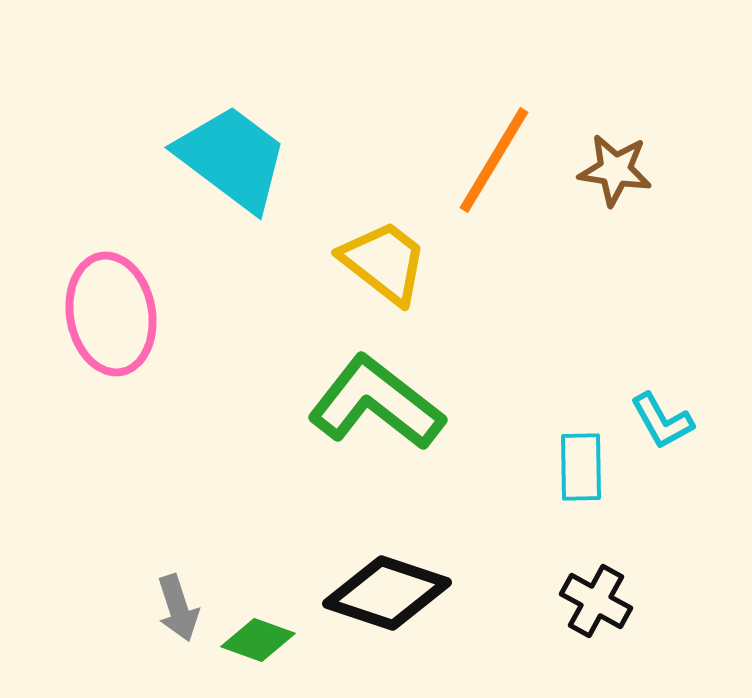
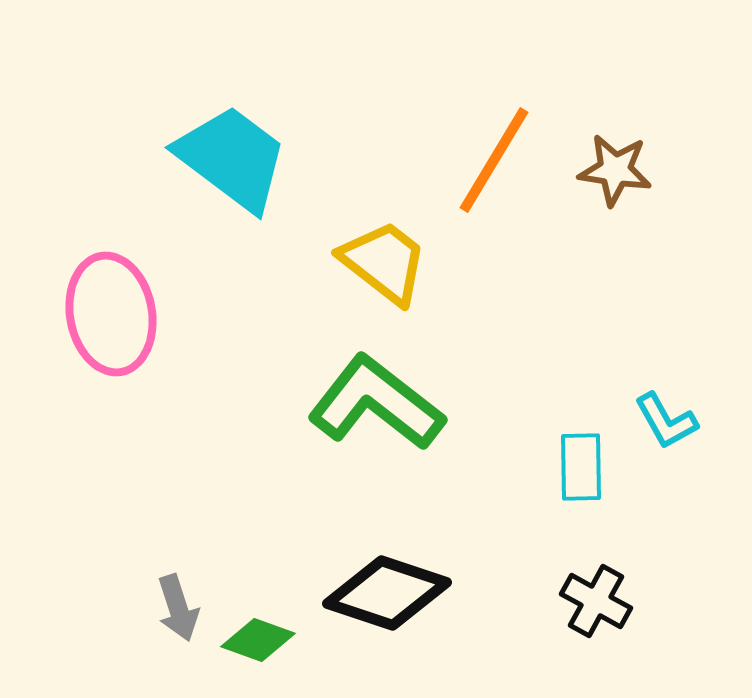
cyan L-shape: moved 4 px right
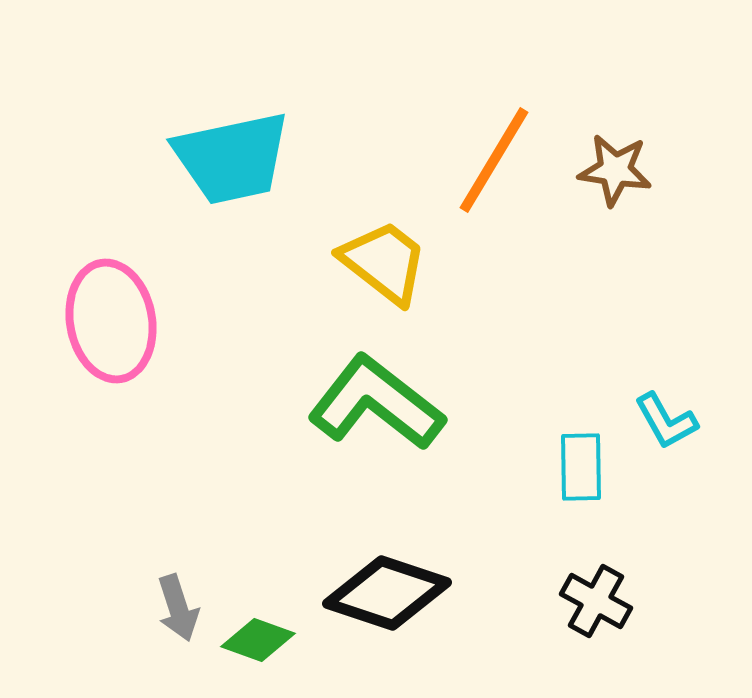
cyan trapezoid: rotated 131 degrees clockwise
pink ellipse: moved 7 px down
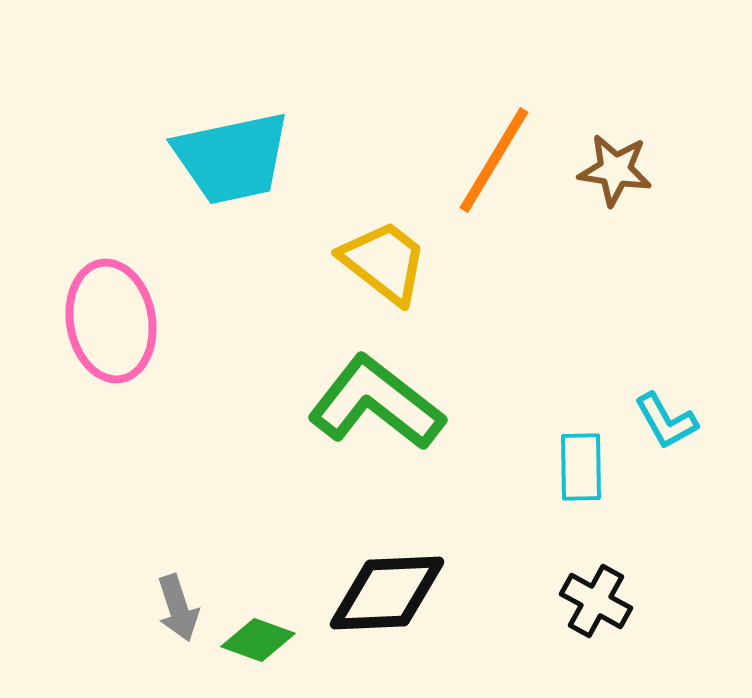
black diamond: rotated 21 degrees counterclockwise
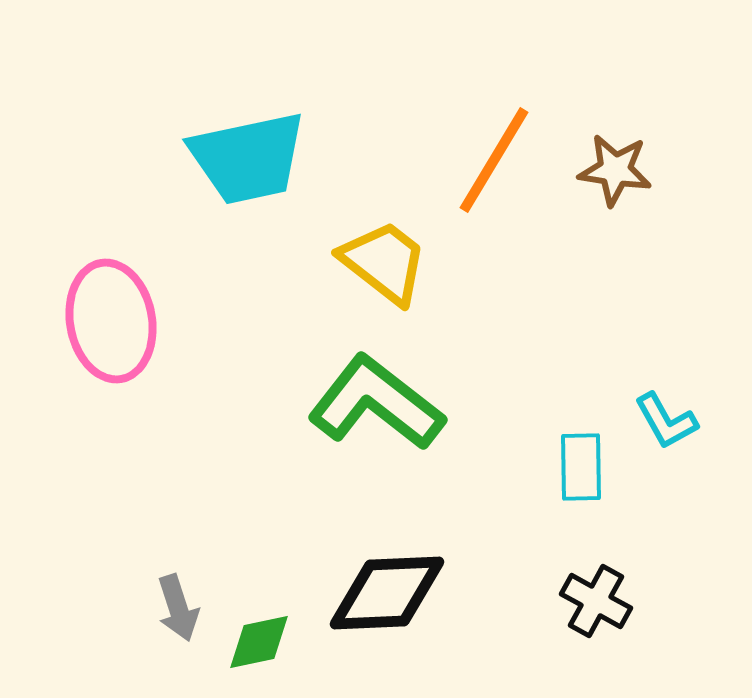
cyan trapezoid: moved 16 px right
green diamond: moved 1 px right, 2 px down; rotated 32 degrees counterclockwise
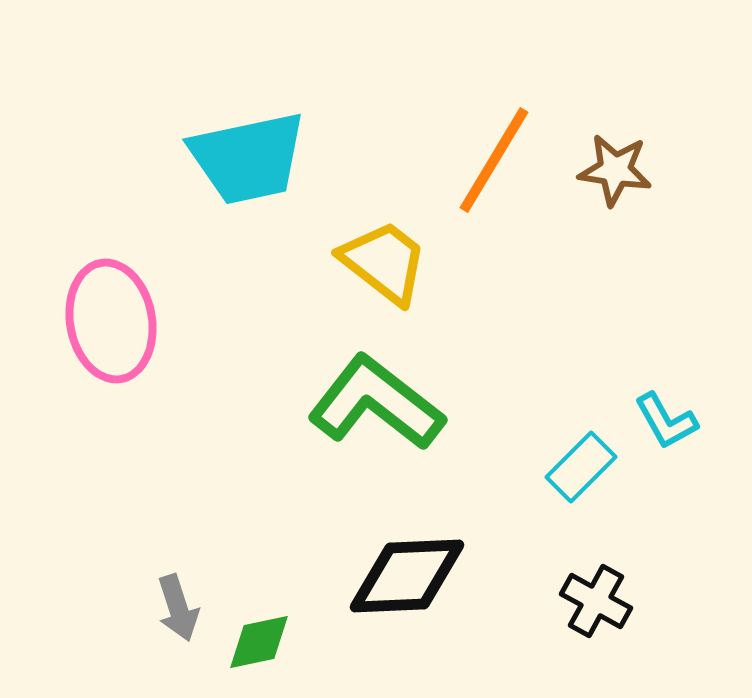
cyan rectangle: rotated 46 degrees clockwise
black diamond: moved 20 px right, 17 px up
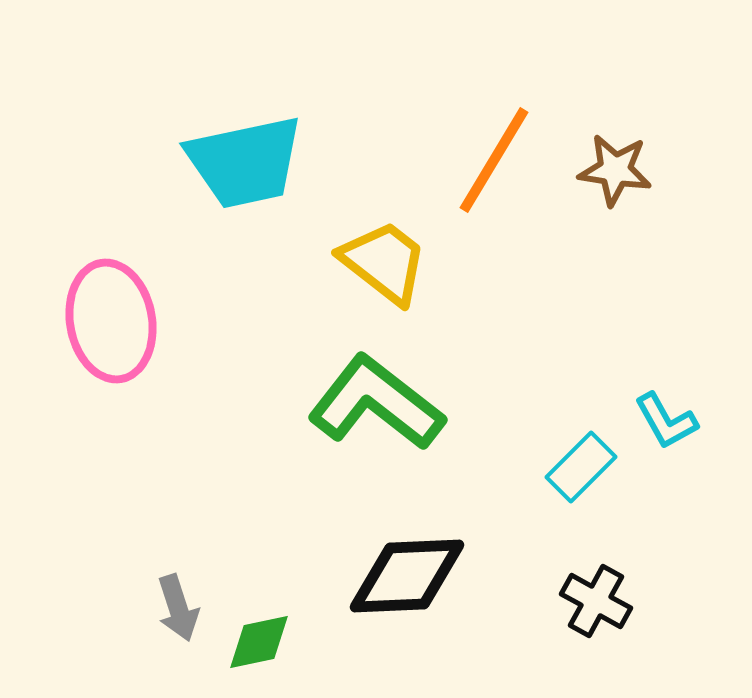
cyan trapezoid: moved 3 px left, 4 px down
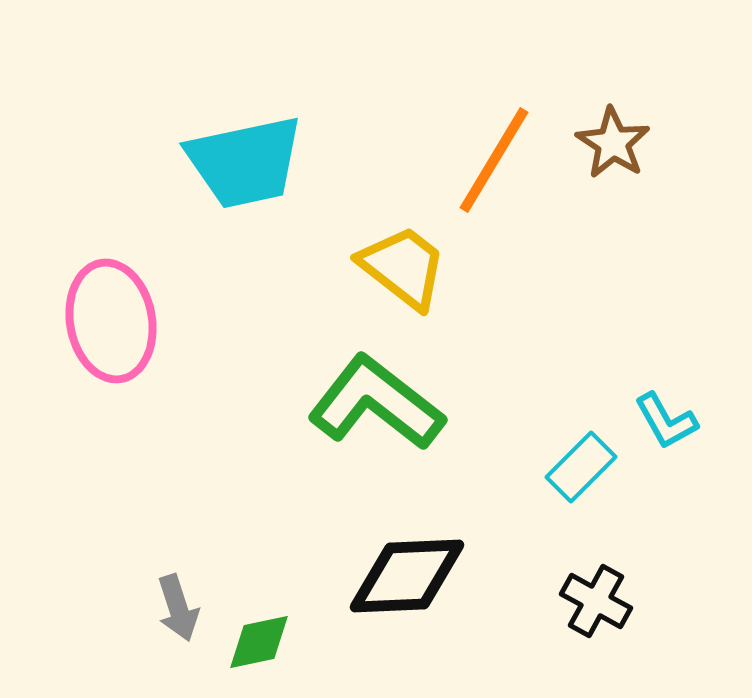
brown star: moved 2 px left, 27 px up; rotated 24 degrees clockwise
yellow trapezoid: moved 19 px right, 5 px down
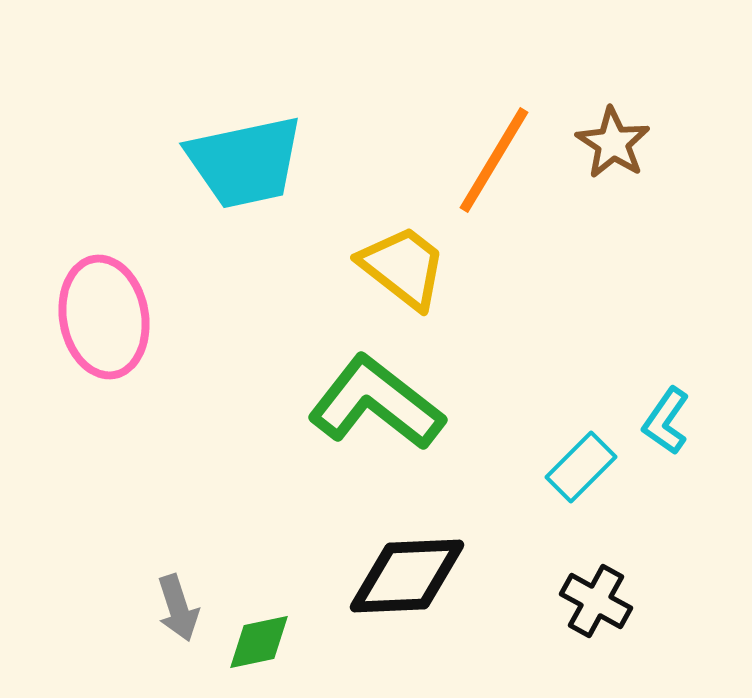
pink ellipse: moved 7 px left, 4 px up
cyan L-shape: rotated 64 degrees clockwise
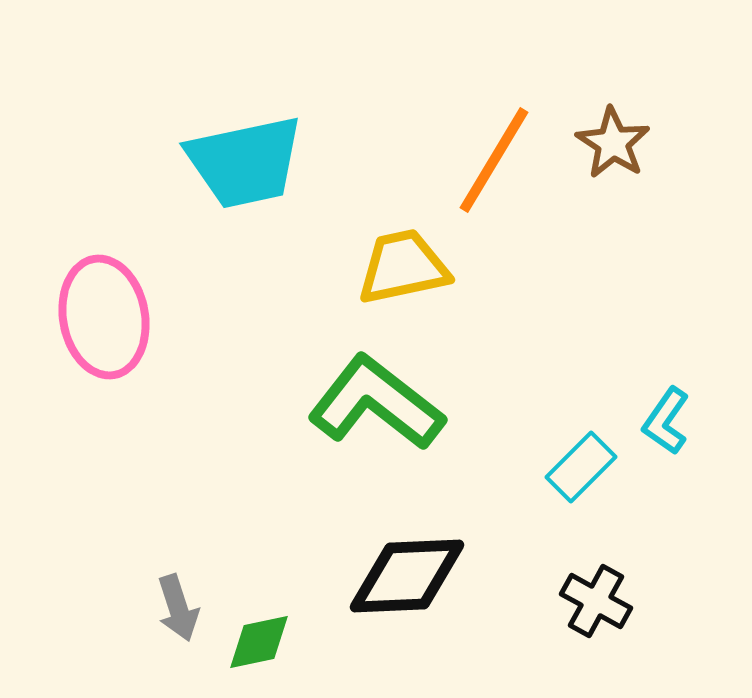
yellow trapezoid: rotated 50 degrees counterclockwise
